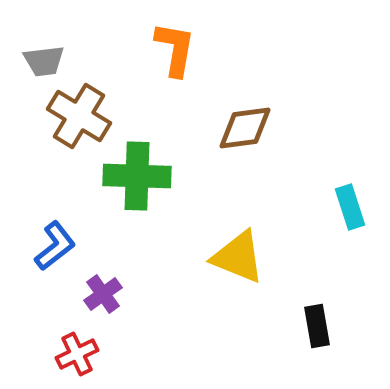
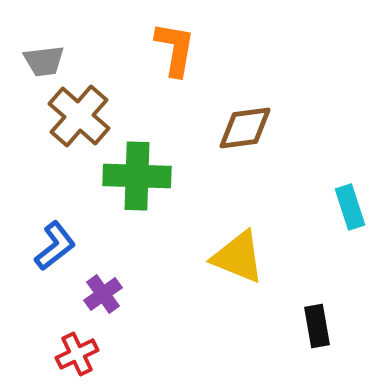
brown cross: rotated 10 degrees clockwise
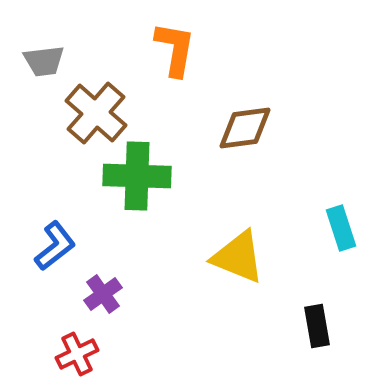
brown cross: moved 17 px right, 3 px up
cyan rectangle: moved 9 px left, 21 px down
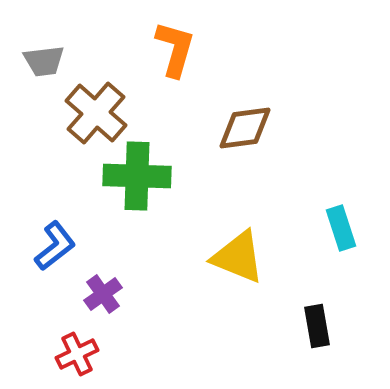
orange L-shape: rotated 6 degrees clockwise
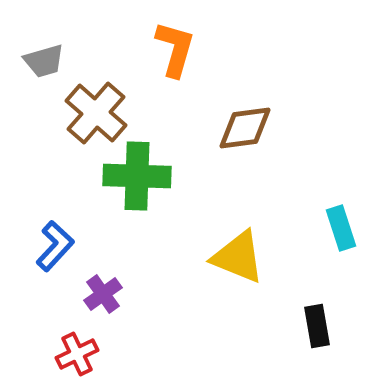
gray trapezoid: rotated 9 degrees counterclockwise
blue L-shape: rotated 9 degrees counterclockwise
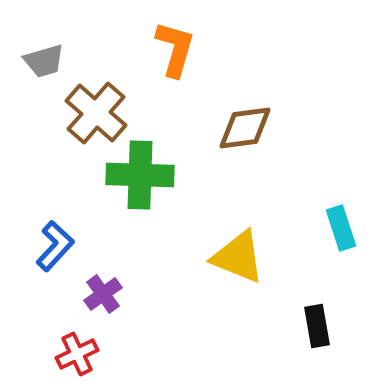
green cross: moved 3 px right, 1 px up
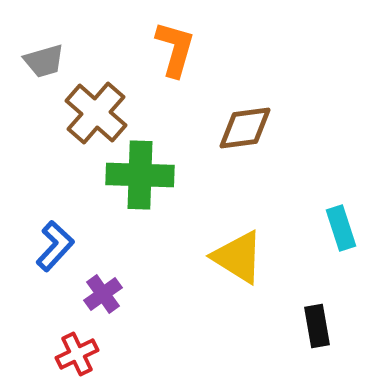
yellow triangle: rotated 10 degrees clockwise
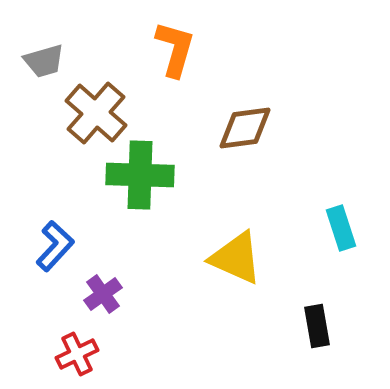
yellow triangle: moved 2 px left, 1 px down; rotated 8 degrees counterclockwise
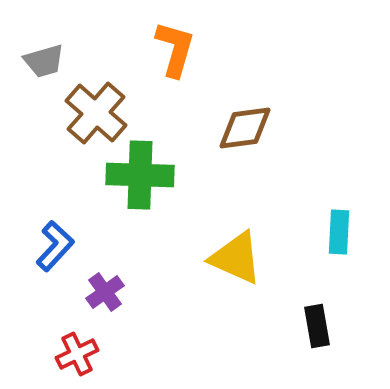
cyan rectangle: moved 2 px left, 4 px down; rotated 21 degrees clockwise
purple cross: moved 2 px right, 2 px up
